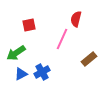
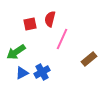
red semicircle: moved 26 px left
red square: moved 1 px right, 1 px up
green arrow: moved 1 px up
blue triangle: moved 1 px right, 1 px up
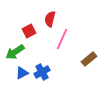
red square: moved 1 px left, 7 px down; rotated 16 degrees counterclockwise
green arrow: moved 1 px left
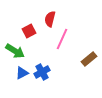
green arrow: moved 1 px up; rotated 114 degrees counterclockwise
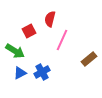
pink line: moved 1 px down
blue triangle: moved 2 px left
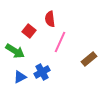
red semicircle: rotated 21 degrees counterclockwise
red square: rotated 24 degrees counterclockwise
pink line: moved 2 px left, 2 px down
blue triangle: moved 4 px down
